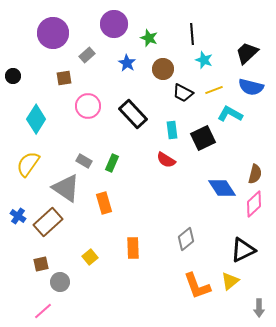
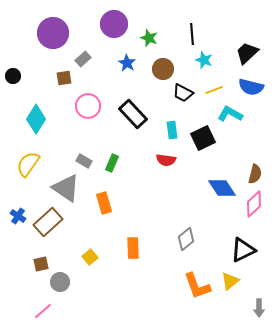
gray rectangle at (87, 55): moved 4 px left, 4 px down
red semicircle at (166, 160): rotated 24 degrees counterclockwise
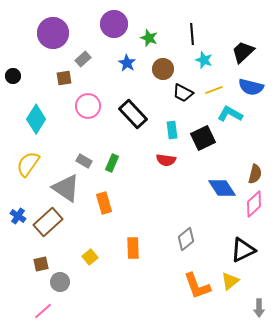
black trapezoid at (247, 53): moved 4 px left, 1 px up
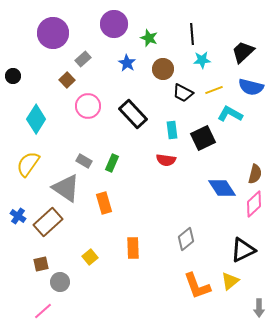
cyan star at (204, 60): moved 2 px left; rotated 24 degrees counterclockwise
brown square at (64, 78): moved 3 px right, 2 px down; rotated 35 degrees counterclockwise
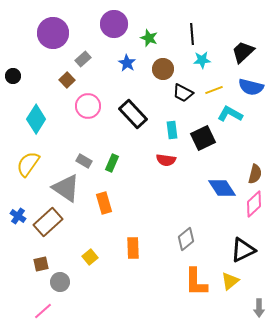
orange L-shape at (197, 286): moved 1 px left, 4 px up; rotated 20 degrees clockwise
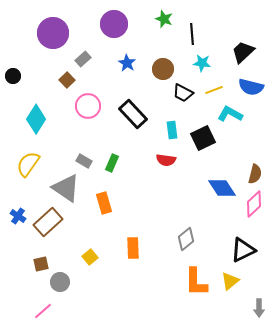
green star at (149, 38): moved 15 px right, 19 px up
cyan star at (202, 60): moved 3 px down; rotated 12 degrees clockwise
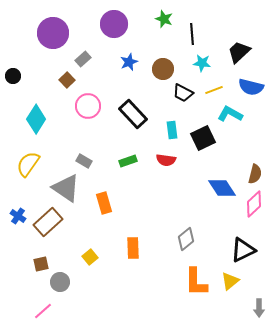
black trapezoid at (243, 52): moved 4 px left
blue star at (127, 63): moved 2 px right, 1 px up; rotated 18 degrees clockwise
green rectangle at (112, 163): moved 16 px right, 2 px up; rotated 48 degrees clockwise
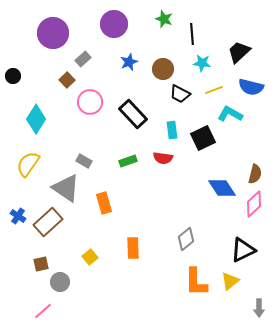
black trapezoid at (183, 93): moved 3 px left, 1 px down
pink circle at (88, 106): moved 2 px right, 4 px up
red semicircle at (166, 160): moved 3 px left, 2 px up
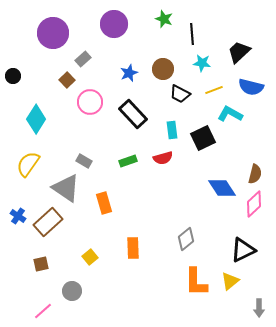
blue star at (129, 62): moved 11 px down
red semicircle at (163, 158): rotated 24 degrees counterclockwise
gray circle at (60, 282): moved 12 px right, 9 px down
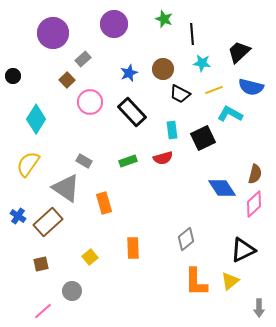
black rectangle at (133, 114): moved 1 px left, 2 px up
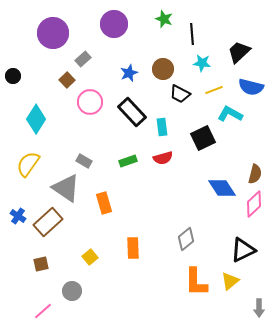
cyan rectangle at (172, 130): moved 10 px left, 3 px up
